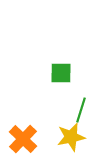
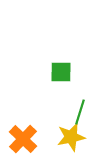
green square: moved 1 px up
green line: moved 1 px left, 2 px down
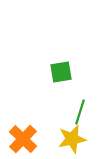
green square: rotated 10 degrees counterclockwise
yellow star: moved 1 px right, 2 px down
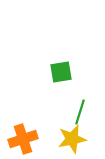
orange cross: rotated 28 degrees clockwise
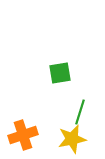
green square: moved 1 px left, 1 px down
orange cross: moved 4 px up
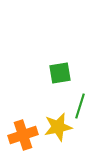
green line: moved 6 px up
yellow star: moved 14 px left, 12 px up
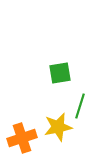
orange cross: moved 1 px left, 3 px down
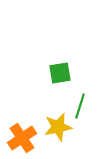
orange cross: rotated 16 degrees counterclockwise
